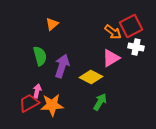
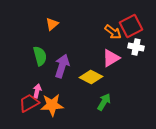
green arrow: moved 4 px right
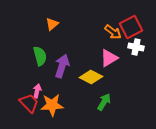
red square: moved 1 px down
pink triangle: moved 2 px left
red trapezoid: rotated 75 degrees clockwise
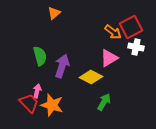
orange triangle: moved 2 px right, 11 px up
orange star: rotated 20 degrees clockwise
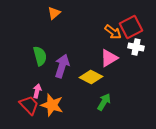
red trapezoid: moved 2 px down
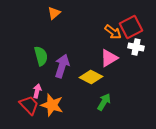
green semicircle: moved 1 px right
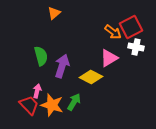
green arrow: moved 30 px left
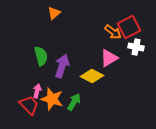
red square: moved 2 px left
yellow diamond: moved 1 px right, 1 px up
orange star: moved 6 px up
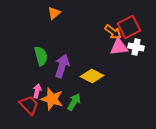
pink triangle: moved 10 px right, 11 px up; rotated 24 degrees clockwise
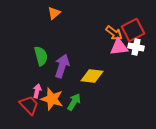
red square: moved 4 px right, 3 px down
orange arrow: moved 1 px right, 1 px down
yellow diamond: rotated 20 degrees counterclockwise
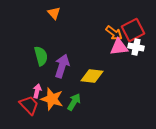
orange triangle: rotated 32 degrees counterclockwise
